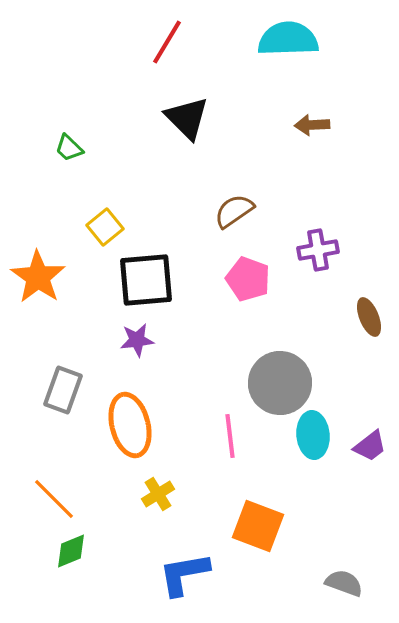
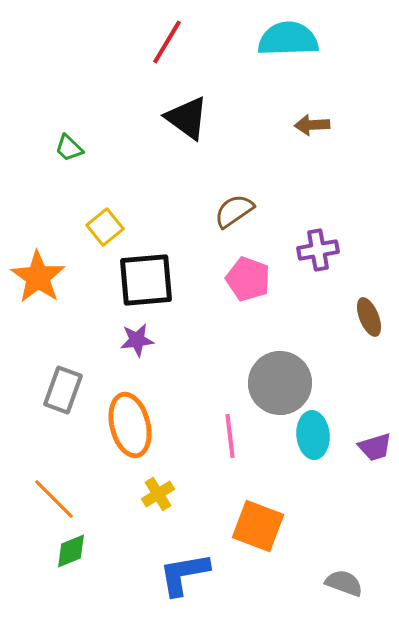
black triangle: rotated 9 degrees counterclockwise
purple trapezoid: moved 5 px right, 1 px down; rotated 21 degrees clockwise
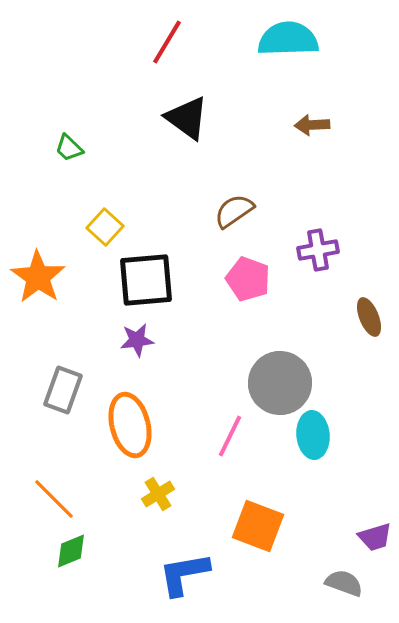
yellow square: rotated 9 degrees counterclockwise
pink line: rotated 33 degrees clockwise
purple trapezoid: moved 90 px down
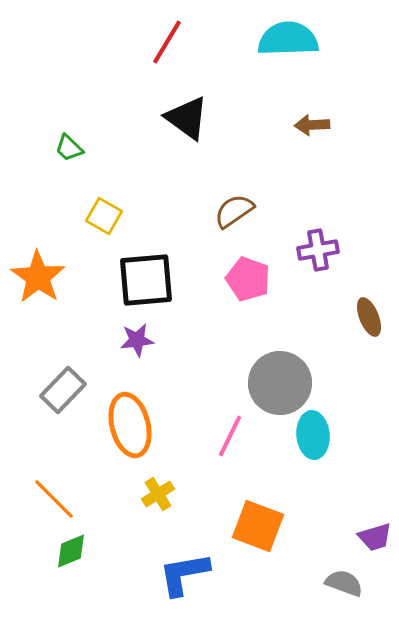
yellow square: moved 1 px left, 11 px up; rotated 12 degrees counterclockwise
gray rectangle: rotated 24 degrees clockwise
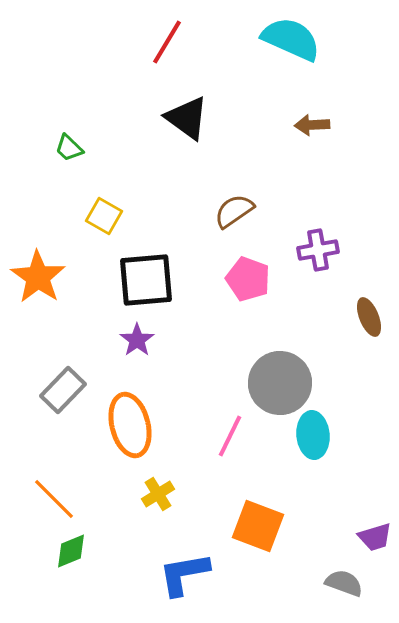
cyan semicircle: moved 3 px right; rotated 26 degrees clockwise
purple star: rotated 28 degrees counterclockwise
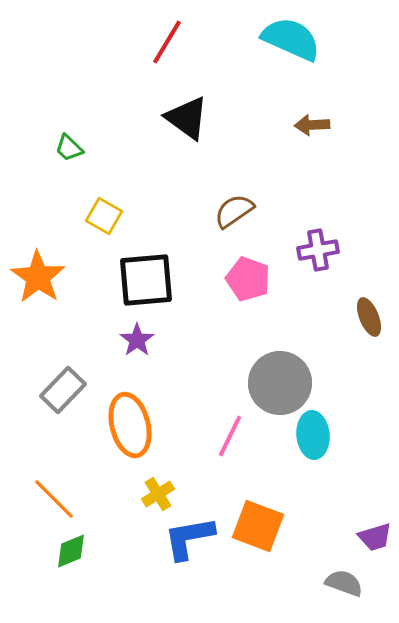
blue L-shape: moved 5 px right, 36 px up
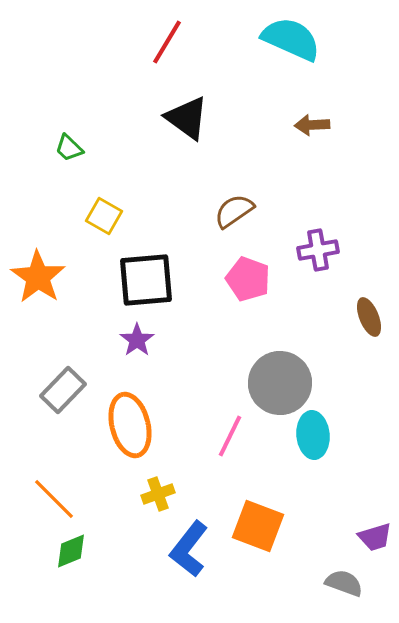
yellow cross: rotated 12 degrees clockwise
blue L-shape: moved 11 px down; rotated 42 degrees counterclockwise
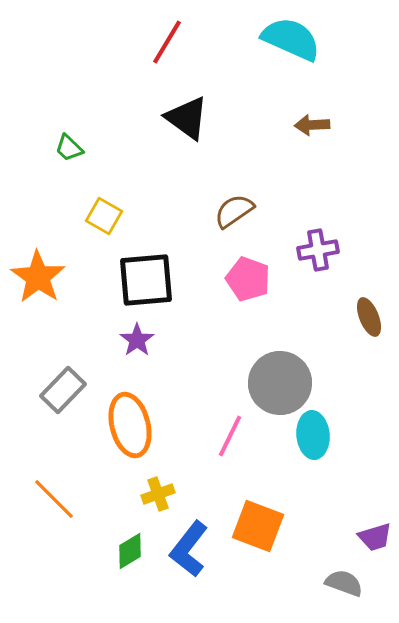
green diamond: moved 59 px right; rotated 9 degrees counterclockwise
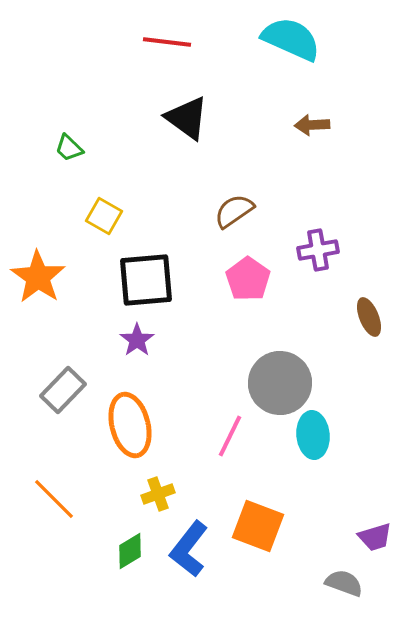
red line: rotated 66 degrees clockwise
pink pentagon: rotated 15 degrees clockwise
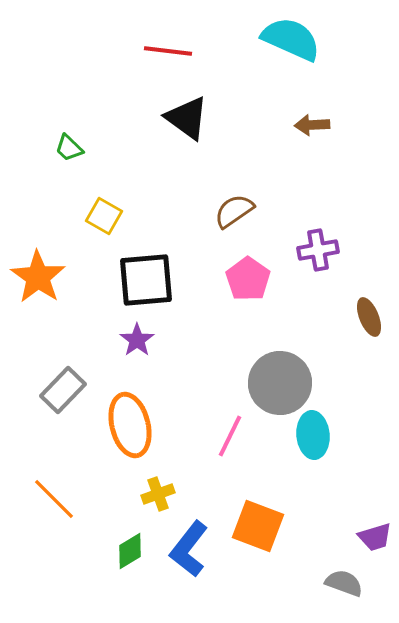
red line: moved 1 px right, 9 px down
